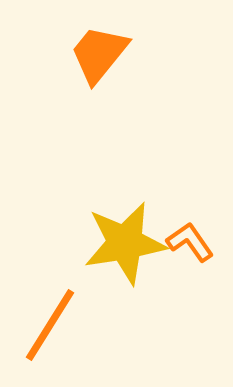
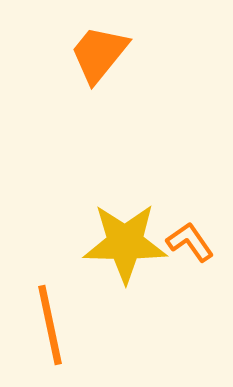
yellow star: rotated 10 degrees clockwise
orange line: rotated 44 degrees counterclockwise
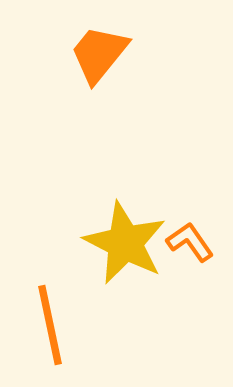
yellow star: rotated 26 degrees clockwise
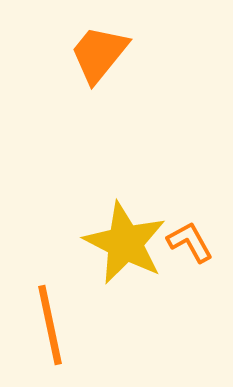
orange L-shape: rotated 6 degrees clockwise
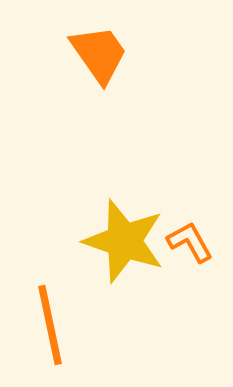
orange trapezoid: rotated 106 degrees clockwise
yellow star: moved 1 px left, 2 px up; rotated 8 degrees counterclockwise
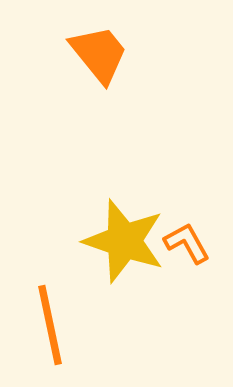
orange trapezoid: rotated 4 degrees counterclockwise
orange L-shape: moved 3 px left, 1 px down
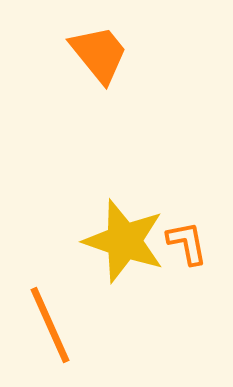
orange L-shape: rotated 18 degrees clockwise
orange line: rotated 12 degrees counterclockwise
